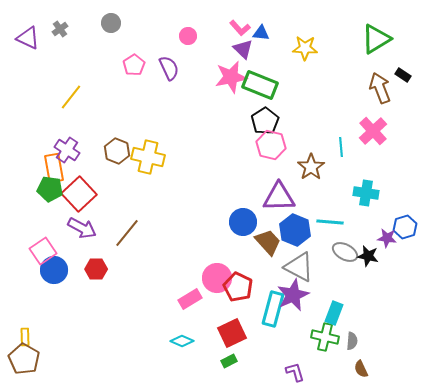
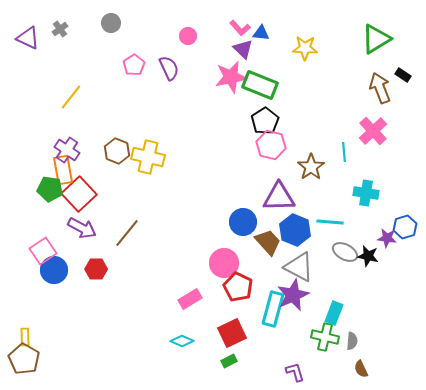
cyan line at (341, 147): moved 3 px right, 5 px down
orange rectangle at (54, 168): moved 9 px right, 2 px down
pink circle at (217, 278): moved 7 px right, 15 px up
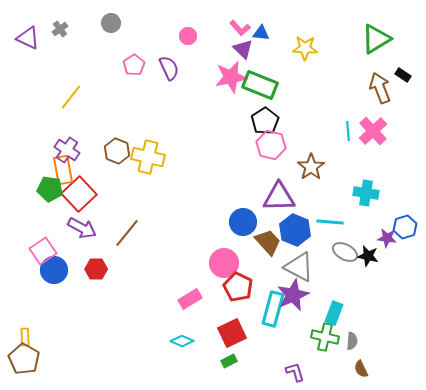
cyan line at (344, 152): moved 4 px right, 21 px up
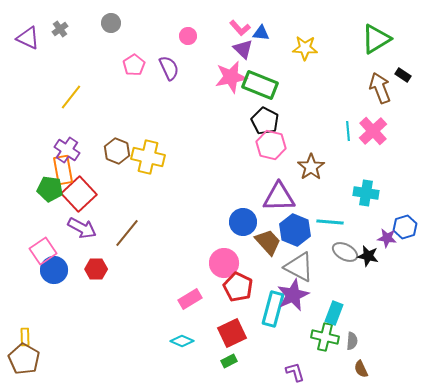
black pentagon at (265, 121): rotated 12 degrees counterclockwise
